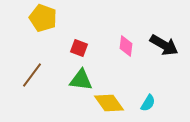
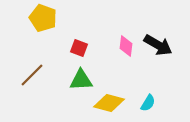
black arrow: moved 6 px left
brown line: rotated 8 degrees clockwise
green triangle: rotated 10 degrees counterclockwise
yellow diamond: rotated 40 degrees counterclockwise
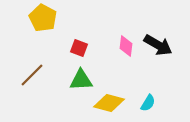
yellow pentagon: rotated 8 degrees clockwise
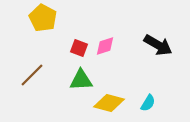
pink diamond: moved 21 px left; rotated 65 degrees clockwise
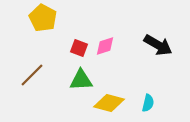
cyan semicircle: rotated 18 degrees counterclockwise
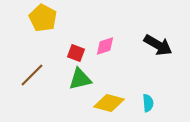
red square: moved 3 px left, 5 px down
green triangle: moved 1 px left, 1 px up; rotated 10 degrees counterclockwise
cyan semicircle: rotated 18 degrees counterclockwise
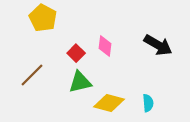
pink diamond: rotated 65 degrees counterclockwise
red square: rotated 24 degrees clockwise
green triangle: moved 3 px down
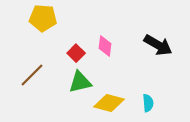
yellow pentagon: rotated 24 degrees counterclockwise
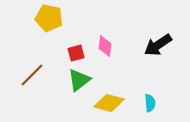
yellow pentagon: moved 6 px right; rotated 8 degrees clockwise
black arrow: rotated 116 degrees clockwise
red square: rotated 30 degrees clockwise
green triangle: moved 1 px left, 2 px up; rotated 25 degrees counterclockwise
cyan semicircle: moved 2 px right
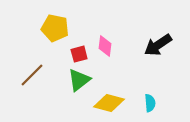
yellow pentagon: moved 6 px right, 10 px down
red square: moved 3 px right, 1 px down
